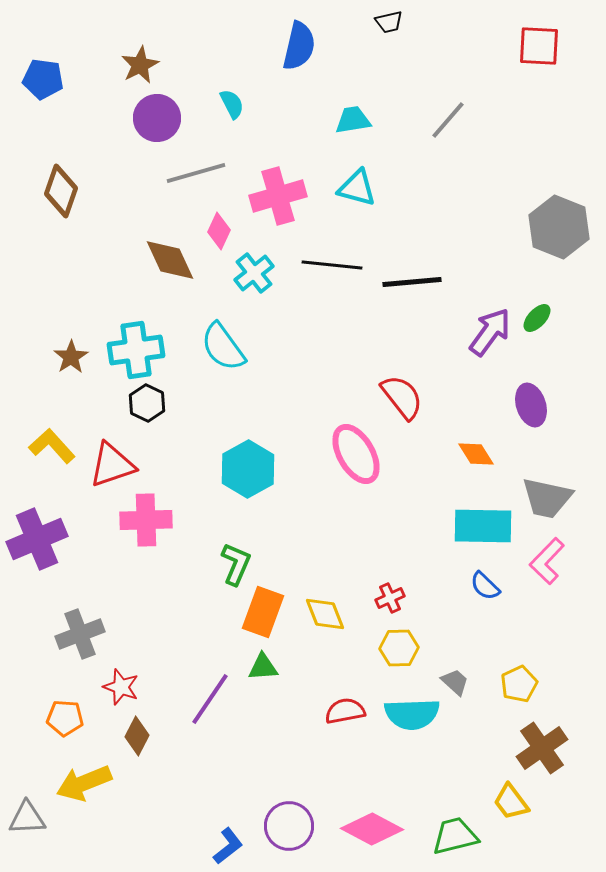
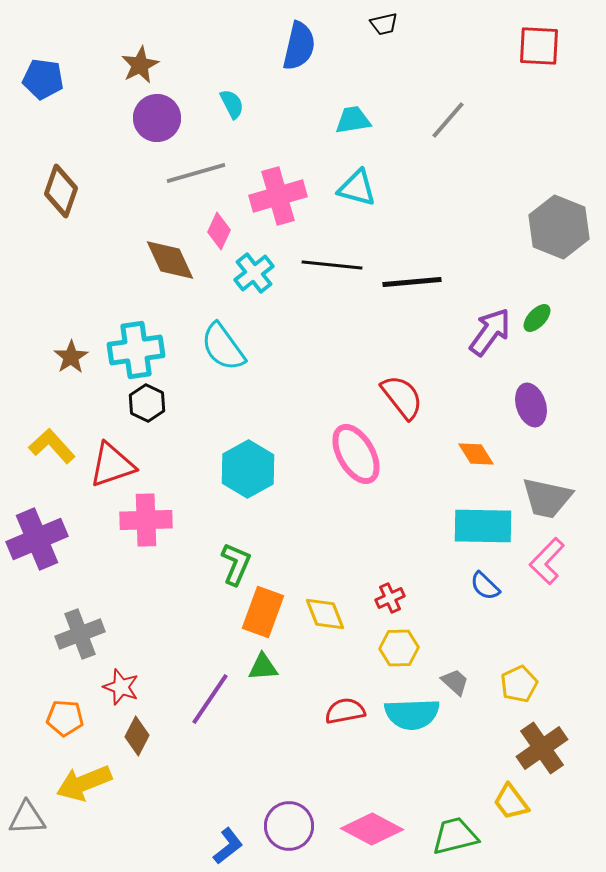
black trapezoid at (389, 22): moved 5 px left, 2 px down
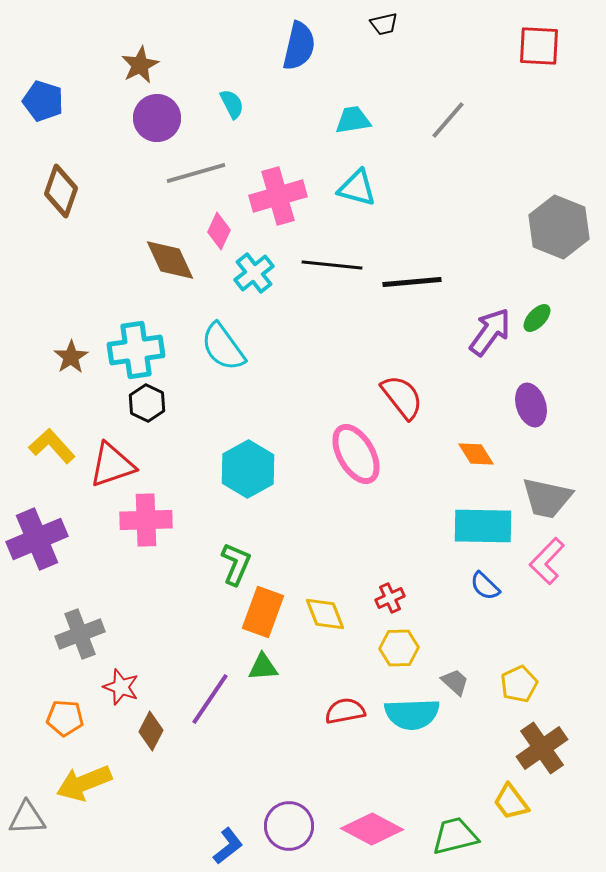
blue pentagon at (43, 79): moved 22 px down; rotated 9 degrees clockwise
brown diamond at (137, 736): moved 14 px right, 5 px up
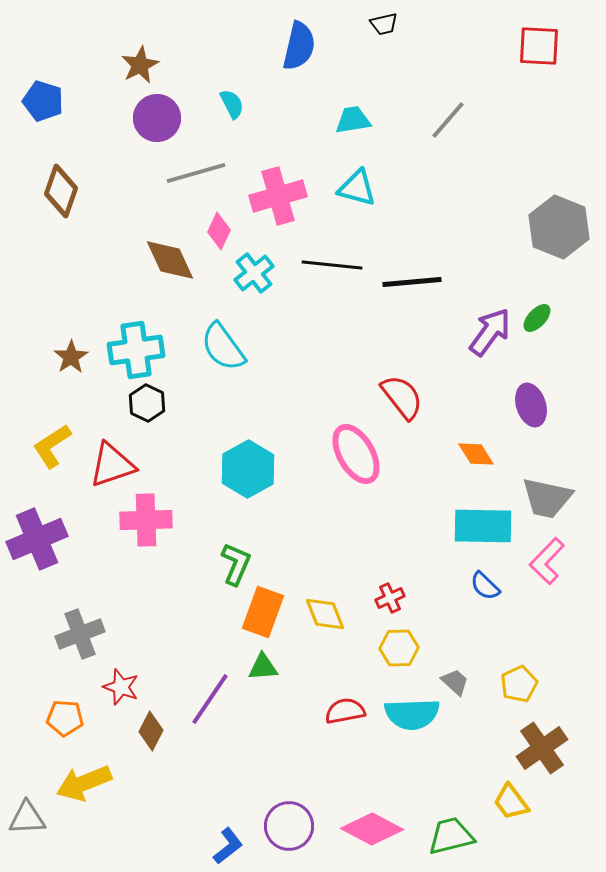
yellow L-shape at (52, 446): rotated 81 degrees counterclockwise
green trapezoid at (455, 836): moved 4 px left
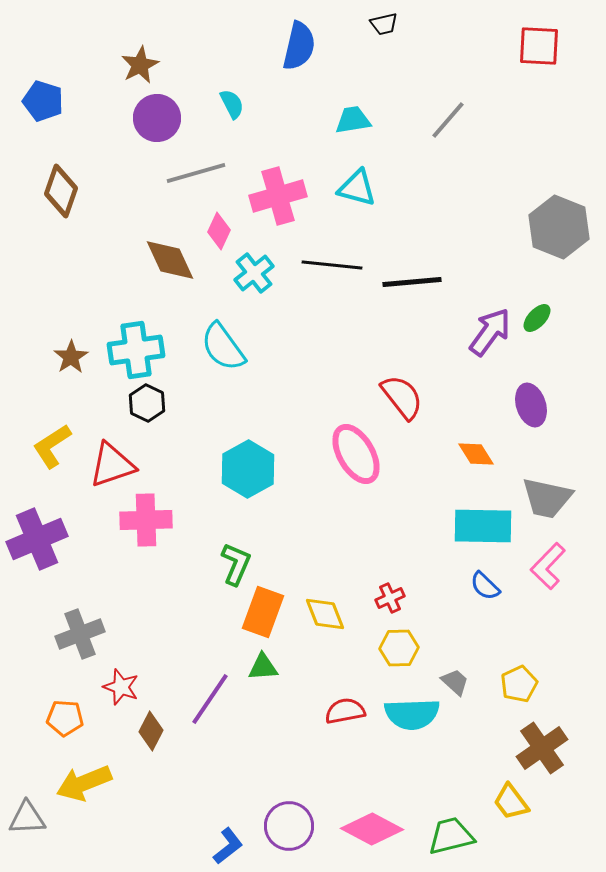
pink L-shape at (547, 561): moved 1 px right, 5 px down
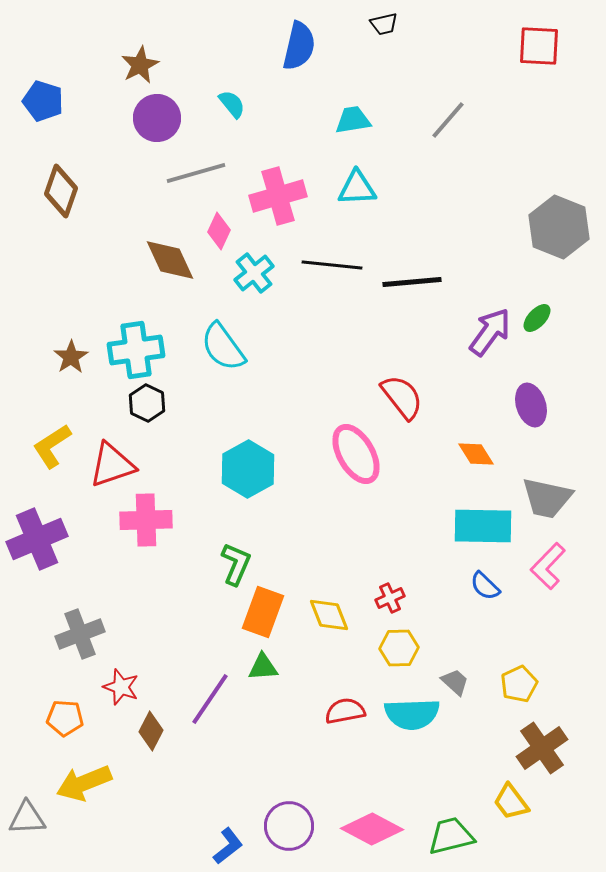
cyan semicircle at (232, 104): rotated 12 degrees counterclockwise
cyan triangle at (357, 188): rotated 18 degrees counterclockwise
yellow diamond at (325, 614): moved 4 px right, 1 px down
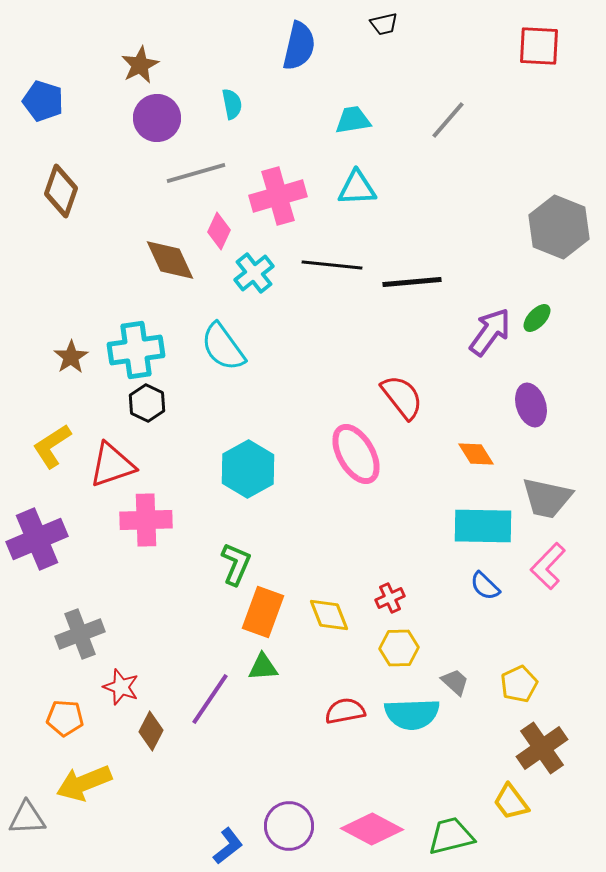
cyan semicircle at (232, 104): rotated 28 degrees clockwise
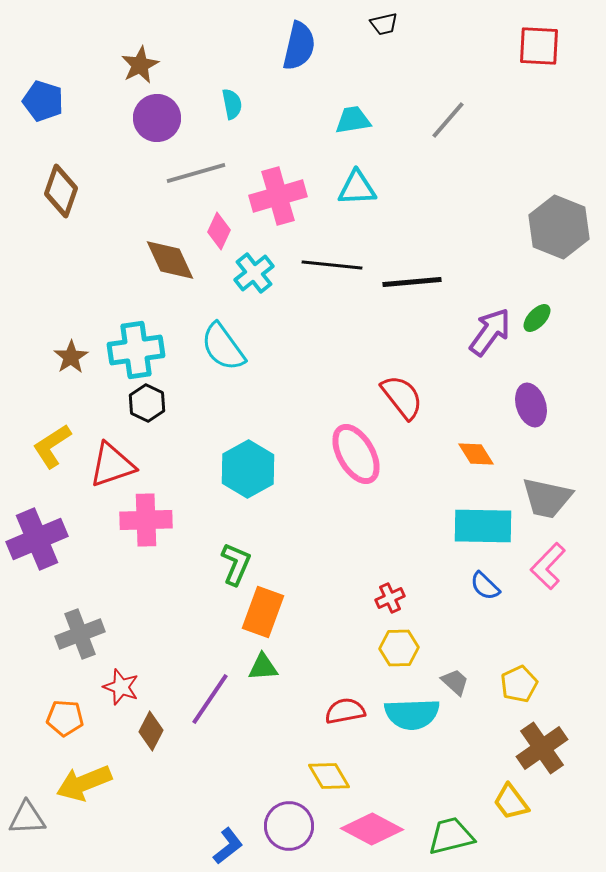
yellow diamond at (329, 615): moved 161 px down; rotated 9 degrees counterclockwise
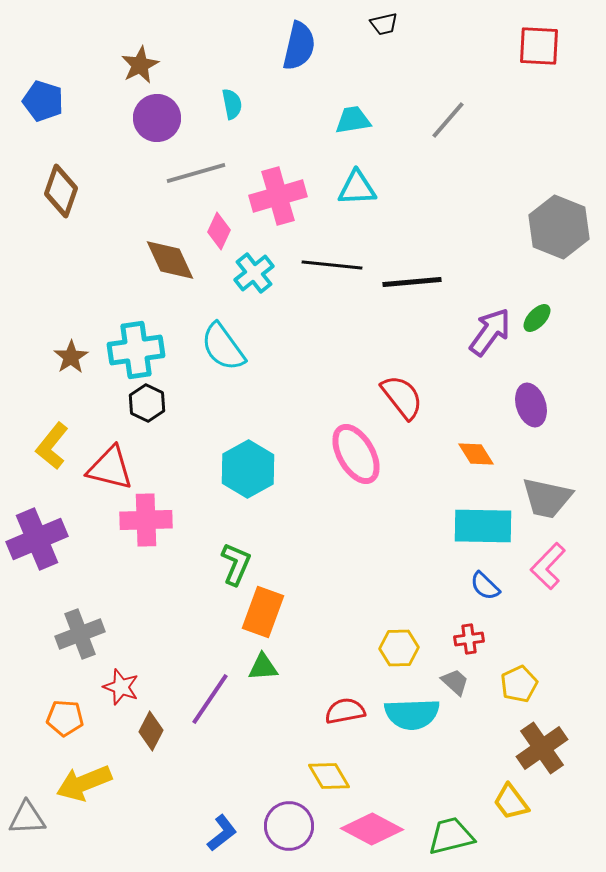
yellow L-shape at (52, 446): rotated 18 degrees counterclockwise
red triangle at (112, 465): moved 2 px left, 3 px down; rotated 33 degrees clockwise
red cross at (390, 598): moved 79 px right, 41 px down; rotated 16 degrees clockwise
blue L-shape at (228, 846): moved 6 px left, 13 px up
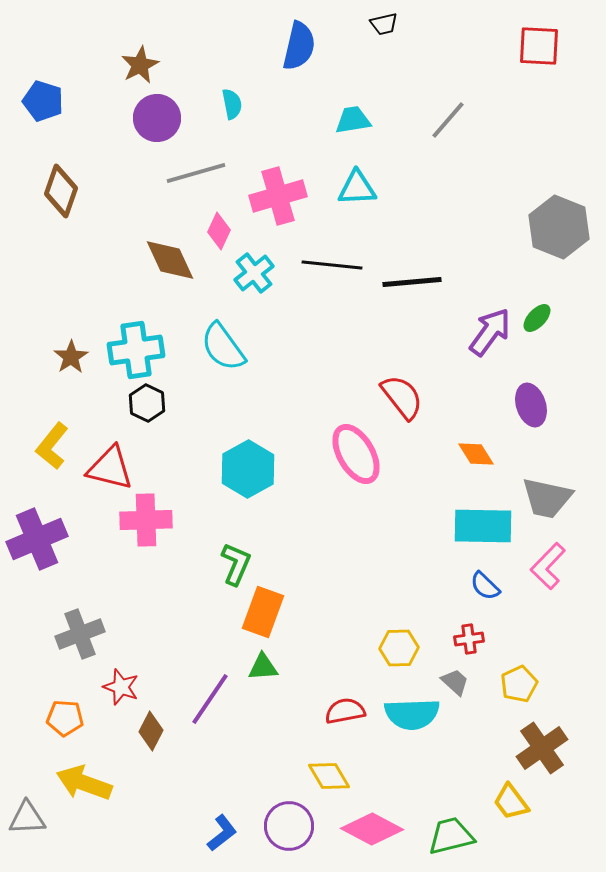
yellow arrow at (84, 783): rotated 42 degrees clockwise
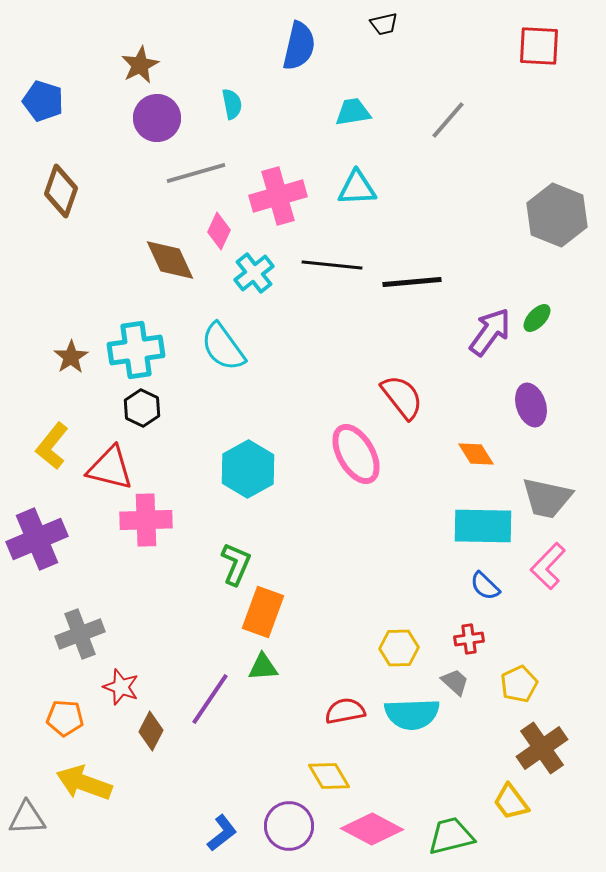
cyan trapezoid at (353, 120): moved 8 px up
gray hexagon at (559, 227): moved 2 px left, 12 px up
black hexagon at (147, 403): moved 5 px left, 5 px down
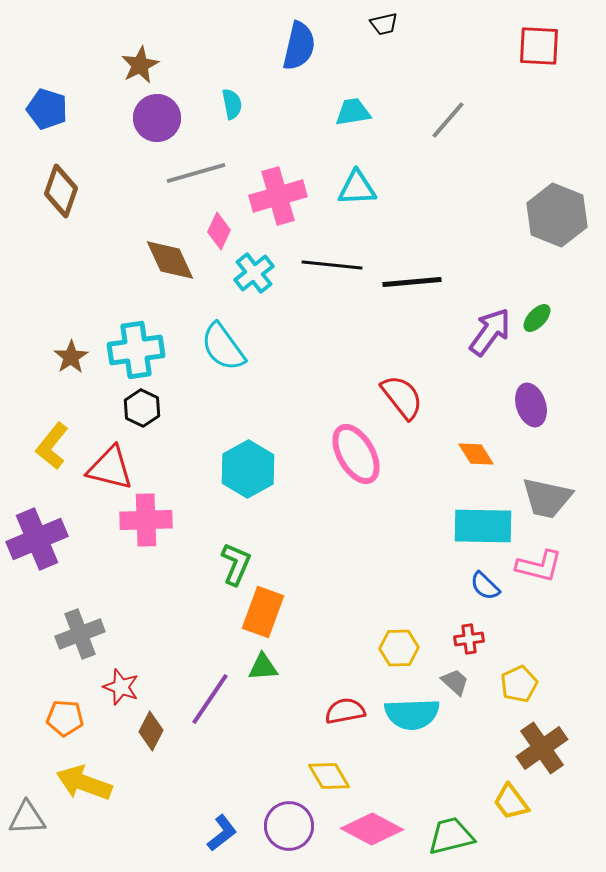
blue pentagon at (43, 101): moved 4 px right, 8 px down
pink L-shape at (548, 566): moved 9 px left; rotated 120 degrees counterclockwise
